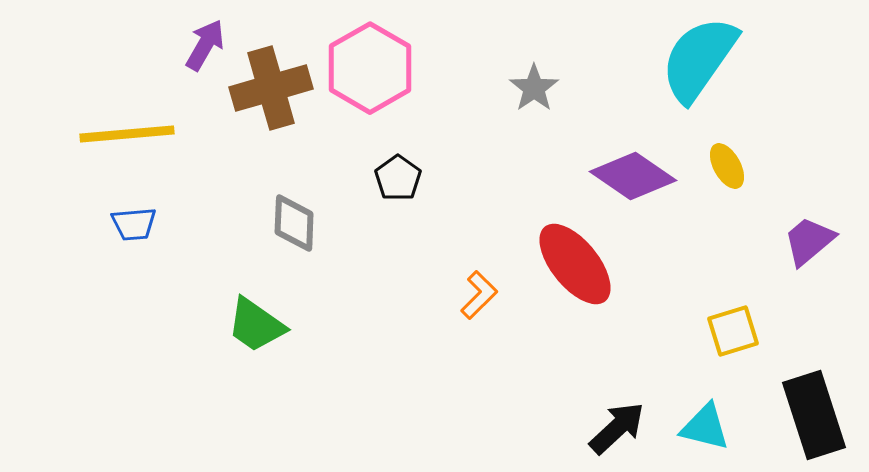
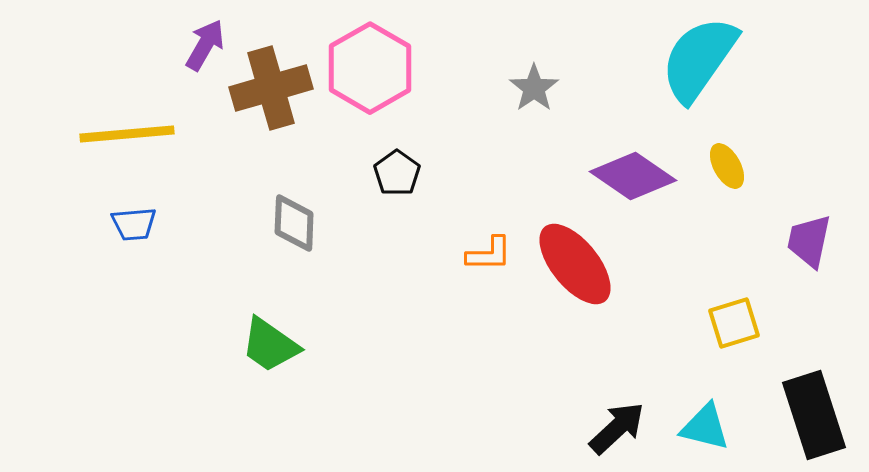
black pentagon: moved 1 px left, 5 px up
purple trapezoid: rotated 38 degrees counterclockwise
orange L-shape: moved 10 px right, 41 px up; rotated 45 degrees clockwise
green trapezoid: moved 14 px right, 20 px down
yellow square: moved 1 px right, 8 px up
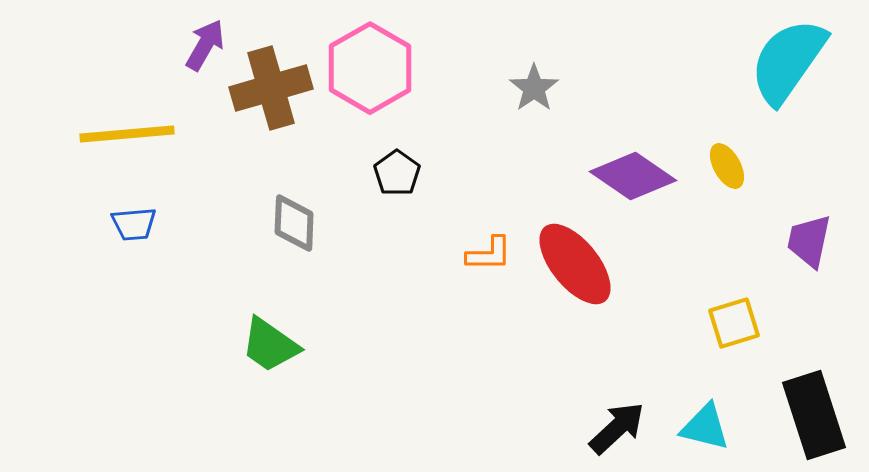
cyan semicircle: moved 89 px right, 2 px down
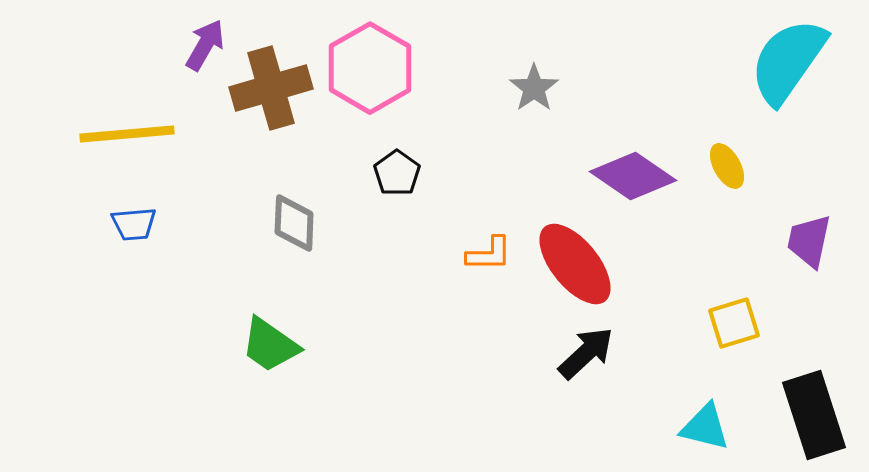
black arrow: moved 31 px left, 75 px up
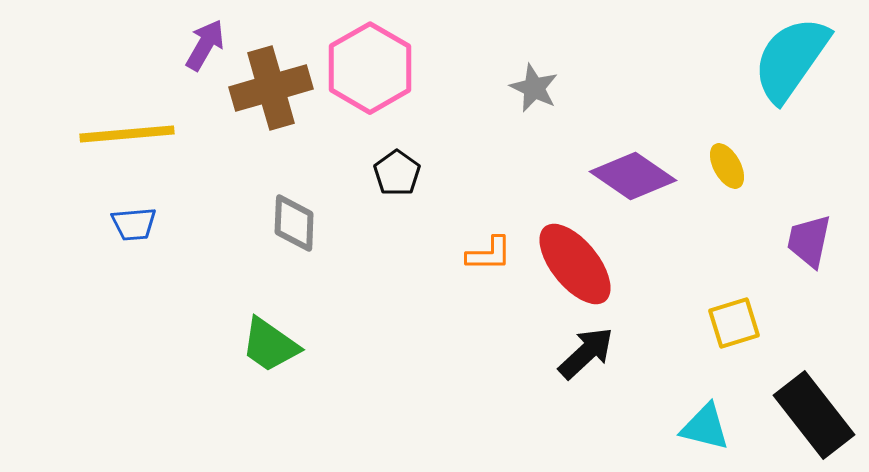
cyan semicircle: moved 3 px right, 2 px up
gray star: rotated 12 degrees counterclockwise
black rectangle: rotated 20 degrees counterclockwise
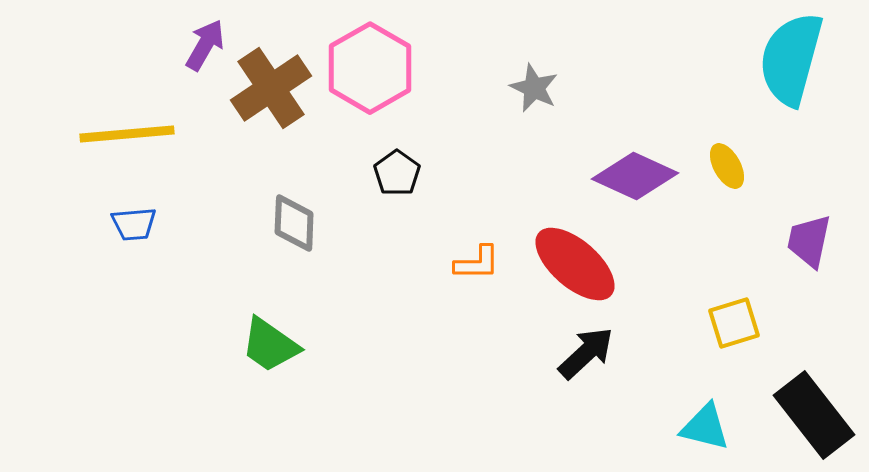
cyan semicircle: rotated 20 degrees counterclockwise
brown cross: rotated 18 degrees counterclockwise
purple diamond: moved 2 px right; rotated 10 degrees counterclockwise
orange L-shape: moved 12 px left, 9 px down
red ellipse: rotated 10 degrees counterclockwise
